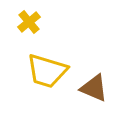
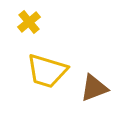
brown triangle: rotated 44 degrees counterclockwise
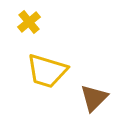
brown triangle: moved 10 px down; rotated 24 degrees counterclockwise
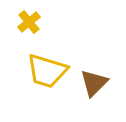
brown triangle: moved 15 px up
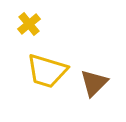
yellow cross: moved 2 px down
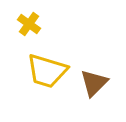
yellow cross: rotated 15 degrees counterclockwise
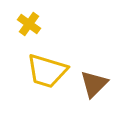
brown triangle: moved 1 px down
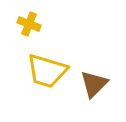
yellow cross: rotated 15 degrees counterclockwise
